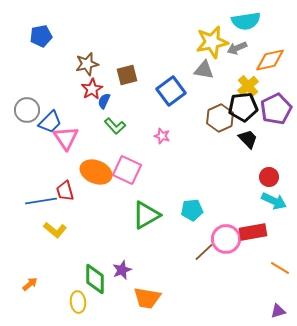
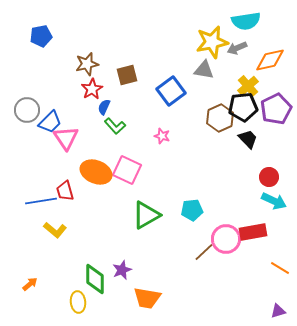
blue semicircle: moved 6 px down
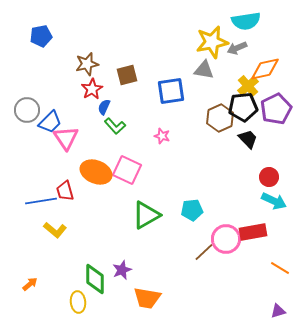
orange diamond: moved 5 px left, 9 px down
blue square: rotated 28 degrees clockwise
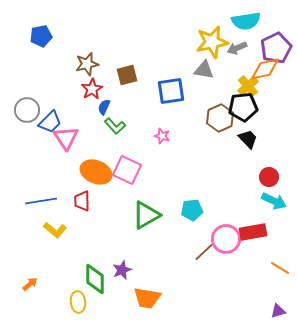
purple pentagon: moved 61 px up
red trapezoid: moved 17 px right, 10 px down; rotated 15 degrees clockwise
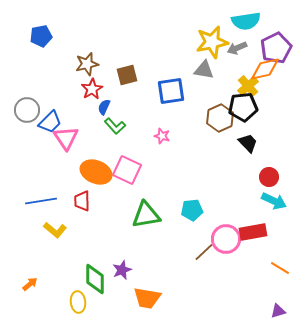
black trapezoid: moved 4 px down
green triangle: rotated 20 degrees clockwise
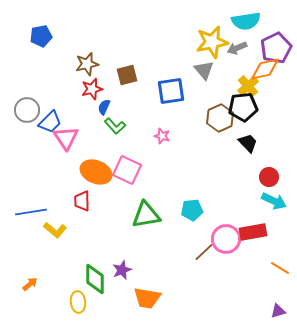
gray triangle: rotated 40 degrees clockwise
red star: rotated 15 degrees clockwise
blue line: moved 10 px left, 11 px down
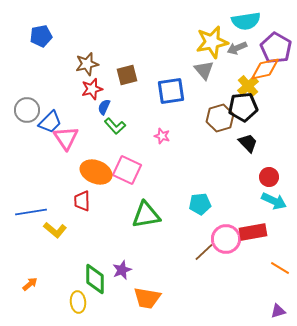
purple pentagon: rotated 16 degrees counterclockwise
brown hexagon: rotated 8 degrees clockwise
cyan pentagon: moved 8 px right, 6 px up
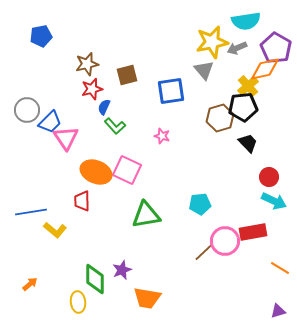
pink circle: moved 1 px left, 2 px down
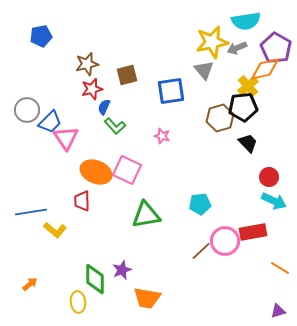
brown line: moved 3 px left, 1 px up
